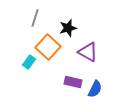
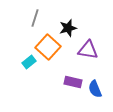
purple triangle: moved 2 px up; rotated 20 degrees counterclockwise
cyan rectangle: rotated 16 degrees clockwise
blue semicircle: rotated 132 degrees clockwise
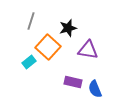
gray line: moved 4 px left, 3 px down
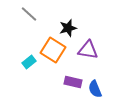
gray line: moved 2 px left, 7 px up; rotated 66 degrees counterclockwise
orange square: moved 5 px right, 3 px down; rotated 10 degrees counterclockwise
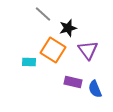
gray line: moved 14 px right
purple triangle: rotated 45 degrees clockwise
cyan rectangle: rotated 40 degrees clockwise
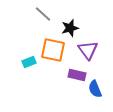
black star: moved 2 px right
orange square: rotated 20 degrees counterclockwise
cyan rectangle: rotated 24 degrees counterclockwise
purple rectangle: moved 4 px right, 7 px up
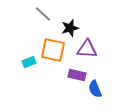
purple triangle: moved 1 px left, 1 px up; rotated 50 degrees counterclockwise
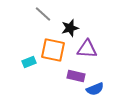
purple rectangle: moved 1 px left, 1 px down
blue semicircle: rotated 90 degrees counterclockwise
